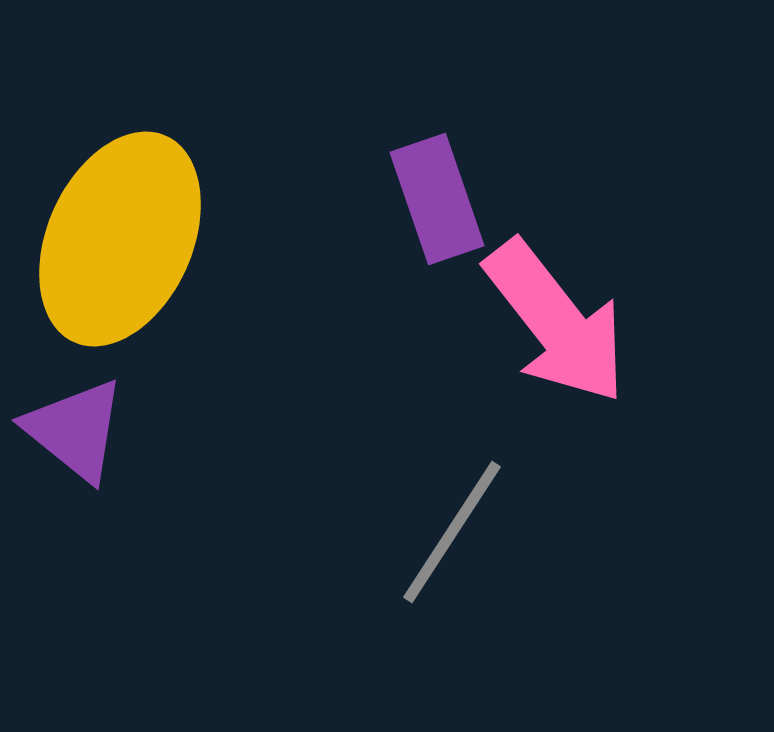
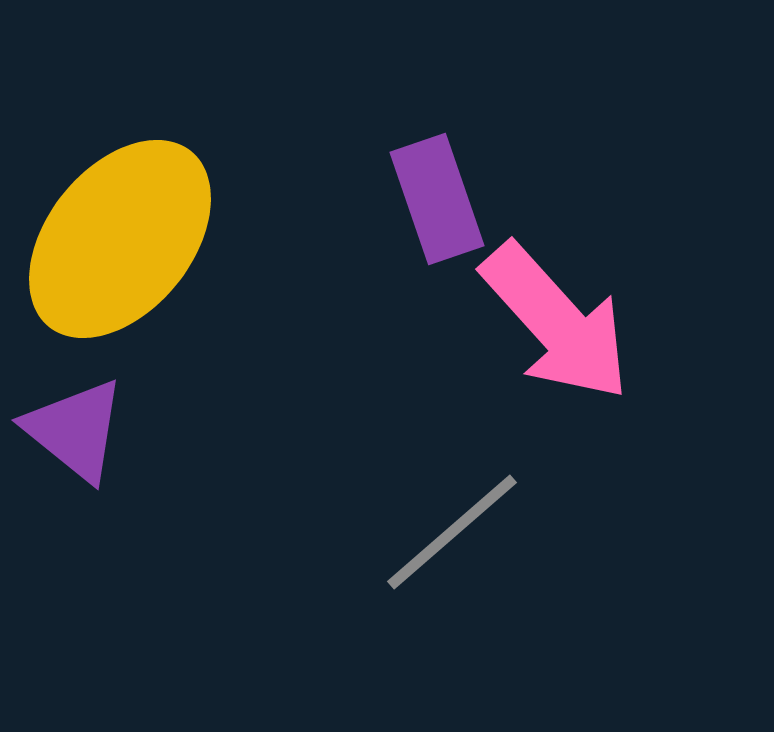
yellow ellipse: rotated 15 degrees clockwise
pink arrow: rotated 4 degrees counterclockwise
gray line: rotated 16 degrees clockwise
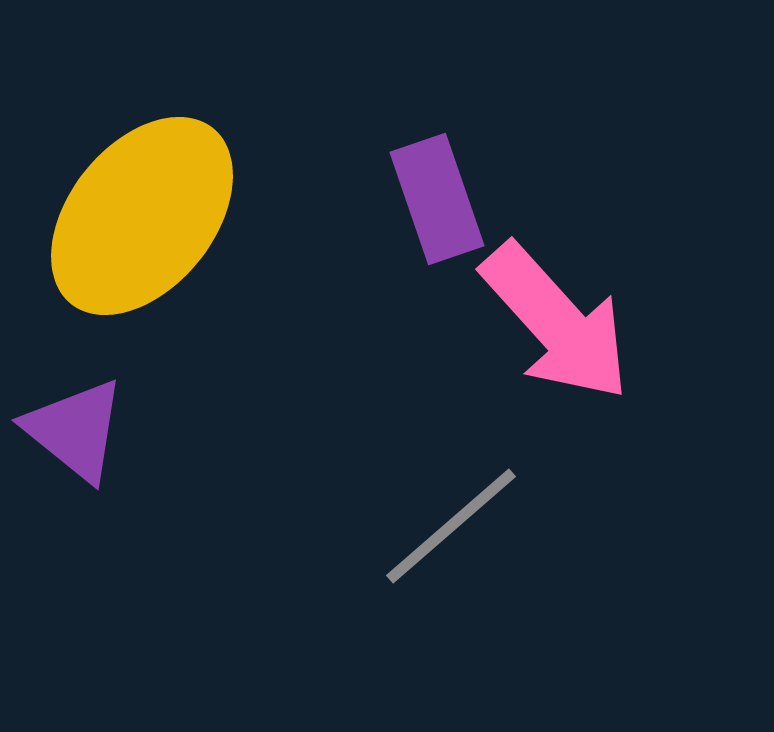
yellow ellipse: moved 22 px right, 23 px up
gray line: moved 1 px left, 6 px up
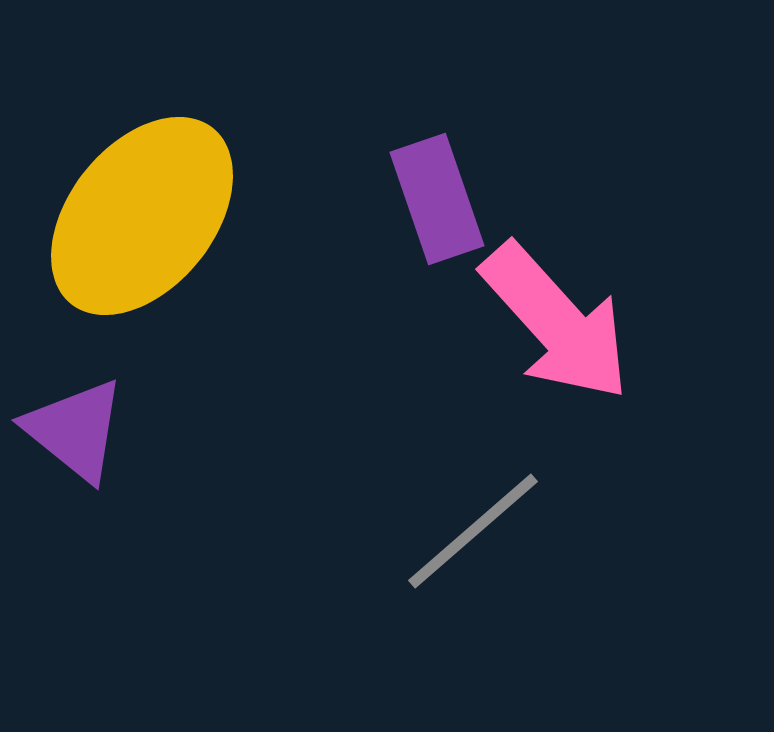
gray line: moved 22 px right, 5 px down
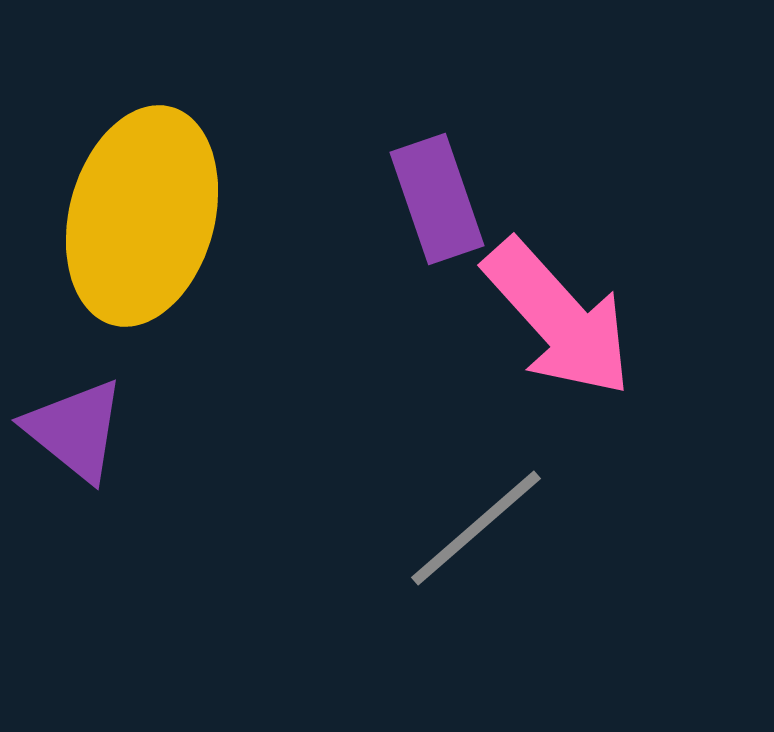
yellow ellipse: rotated 24 degrees counterclockwise
pink arrow: moved 2 px right, 4 px up
gray line: moved 3 px right, 3 px up
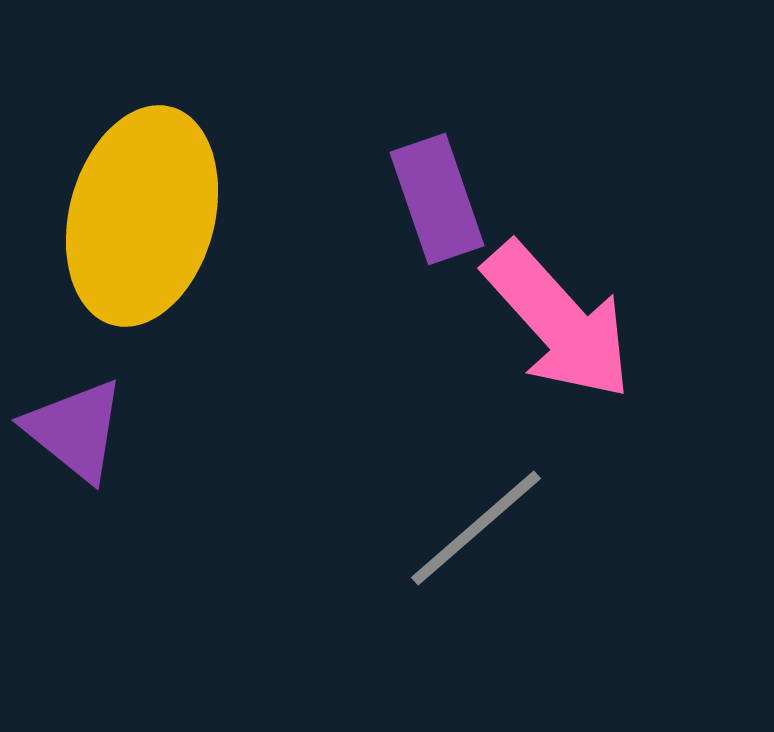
pink arrow: moved 3 px down
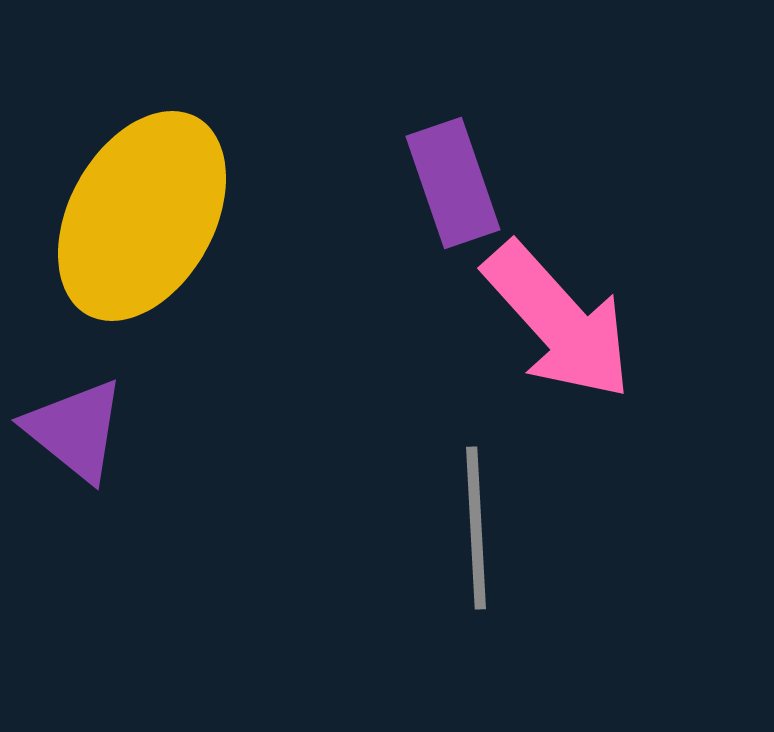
purple rectangle: moved 16 px right, 16 px up
yellow ellipse: rotated 14 degrees clockwise
gray line: rotated 52 degrees counterclockwise
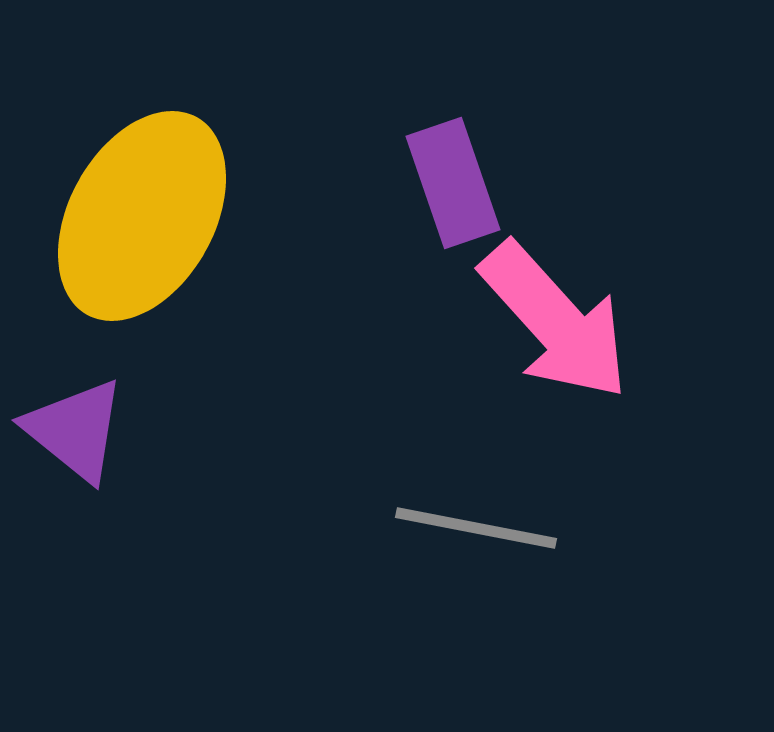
pink arrow: moved 3 px left
gray line: rotated 76 degrees counterclockwise
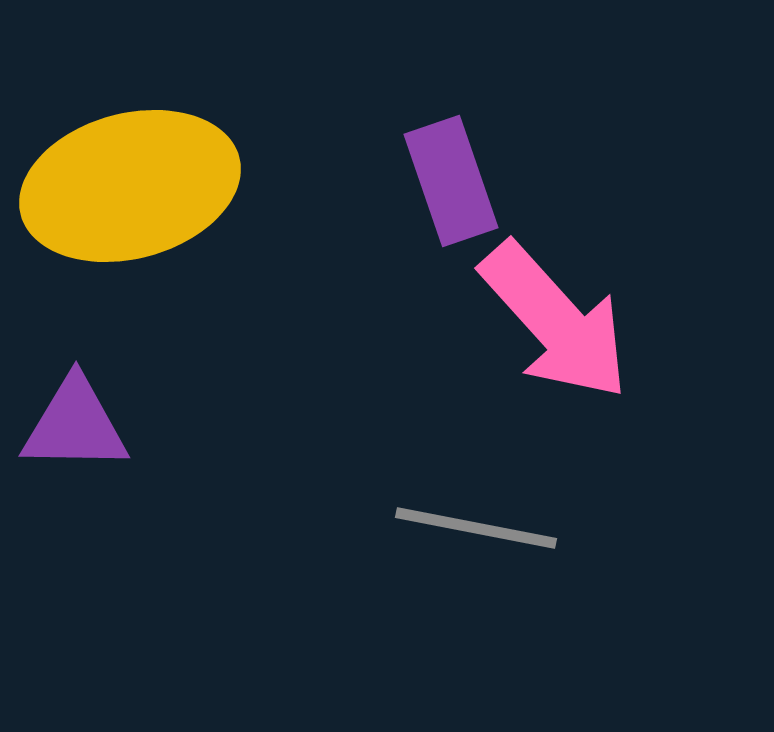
purple rectangle: moved 2 px left, 2 px up
yellow ellipse: moved 12 px left, 30 px up; rotated 46 degrees clockwise
purple triangle: moved 5 px up; rotated 38 degrees counterclockwise
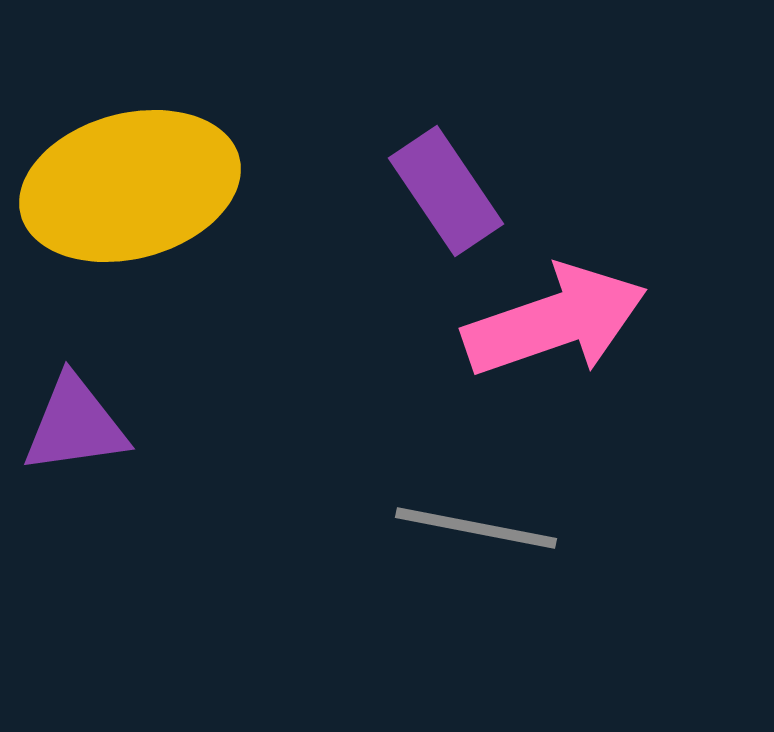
purple rectangle: moved 5 px left, 10 px down; rotated 15 degrees counterclockwise
pink arrow: rotated 67 degrees counterclockwise
purple triangle: rotated 9 degrees counterclockwise
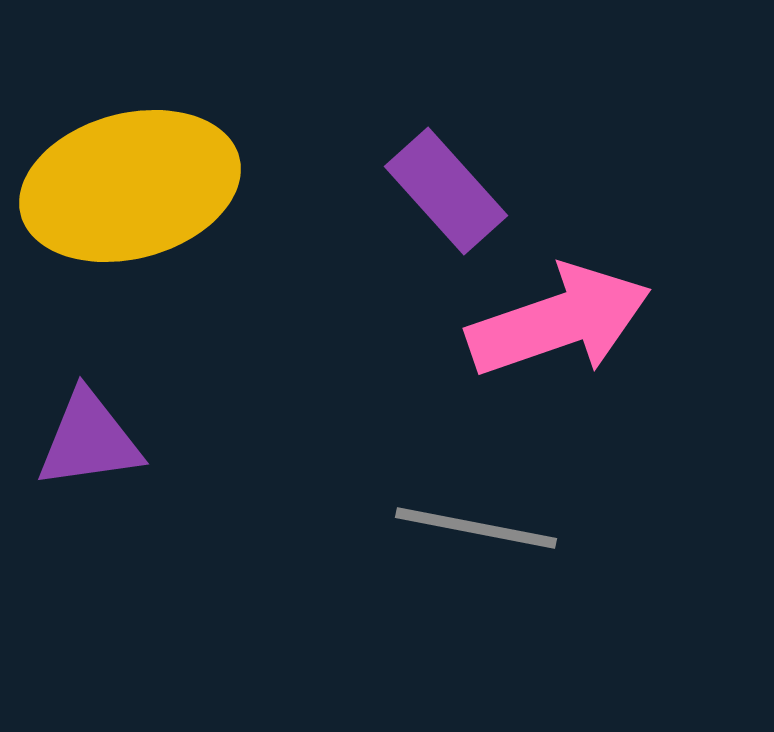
purple rectangle: rotated 8 degrees counterclockwise
pink arrow: moved 4 px right
purple triangle: moved 14 px right, 15 px down
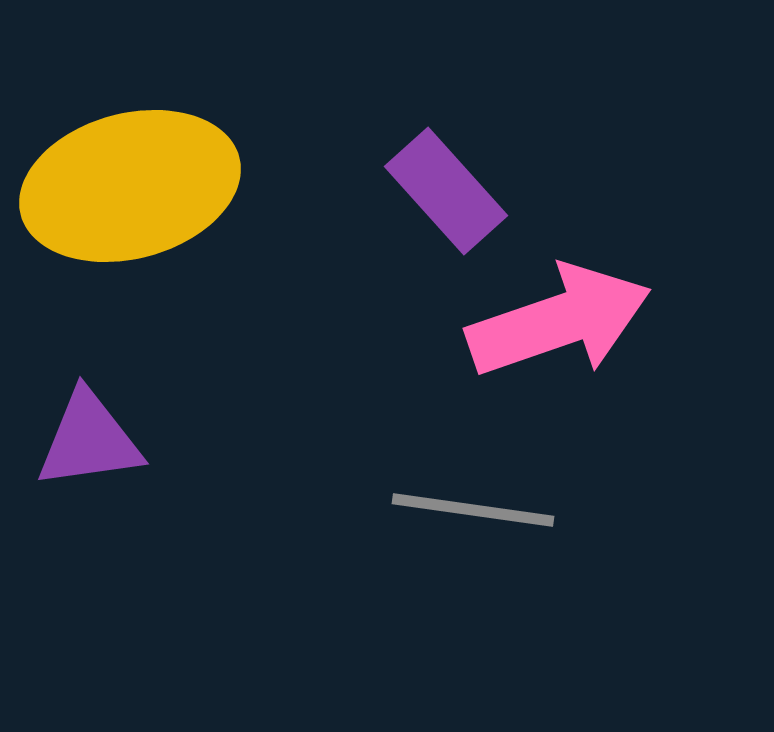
gray line: moved 3 px left, 18 px up; rotated 3 degrees counterclockwise
